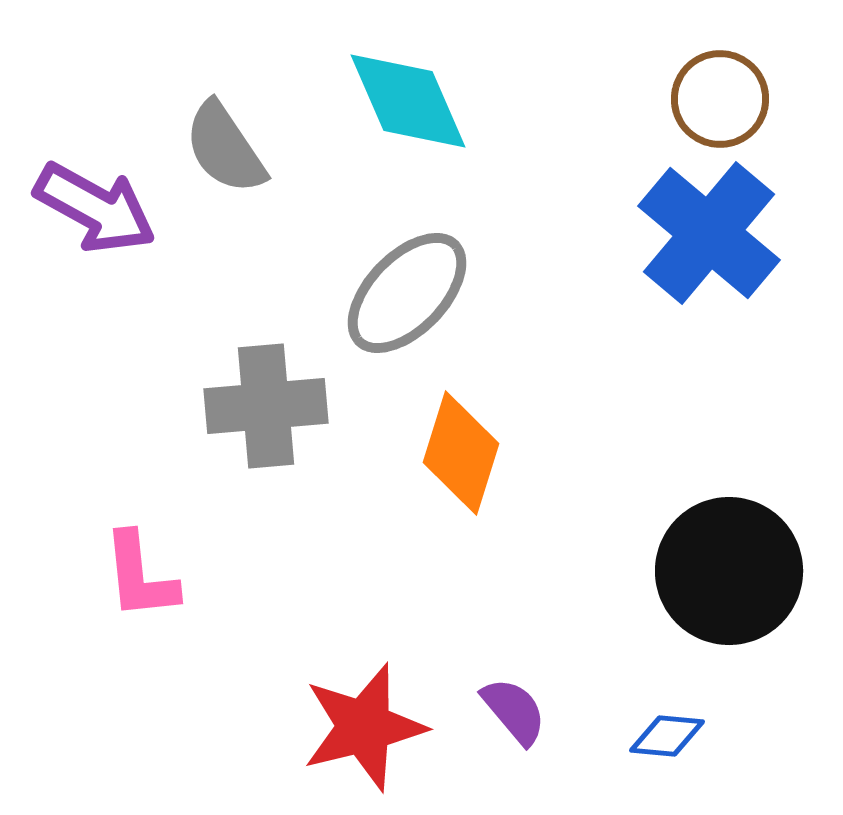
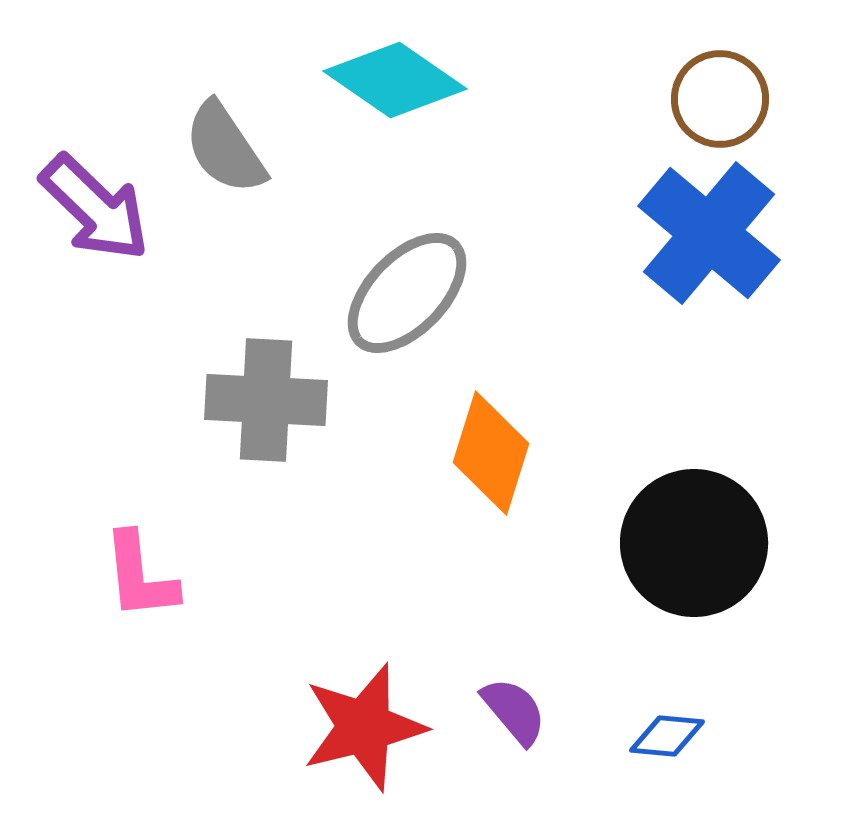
cyan diamond: moved 13 px left, 21 px up; rotated 32 degrees counterclockwise
purple arrow: rotated 15 degrees clockwise
gray cross: moved 6 px up; rotated 8 degrees clockwise
orange diamond: moved 30 px right
black circle: moved 35 px left, 28 px up
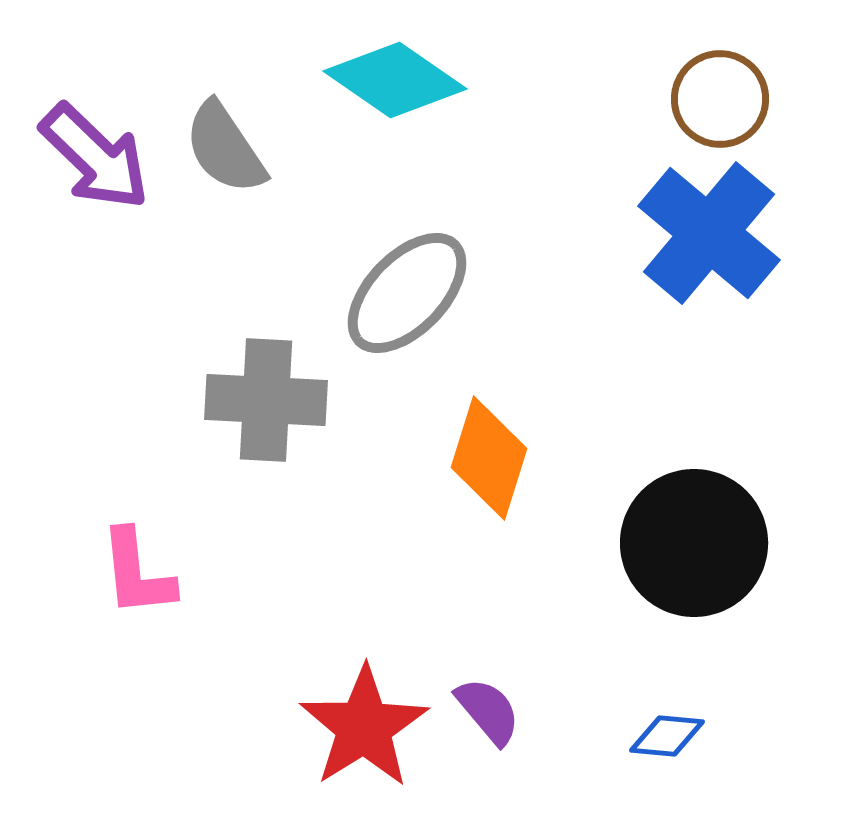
purple arrow: moved 51 px up
orange diamond: moved 2 px left, 5 px down
pink L-shape: moved 3 px left, 3 px up
purple semicircle: moved 26 px left
red star: rotated 18 degrees counterclockwise
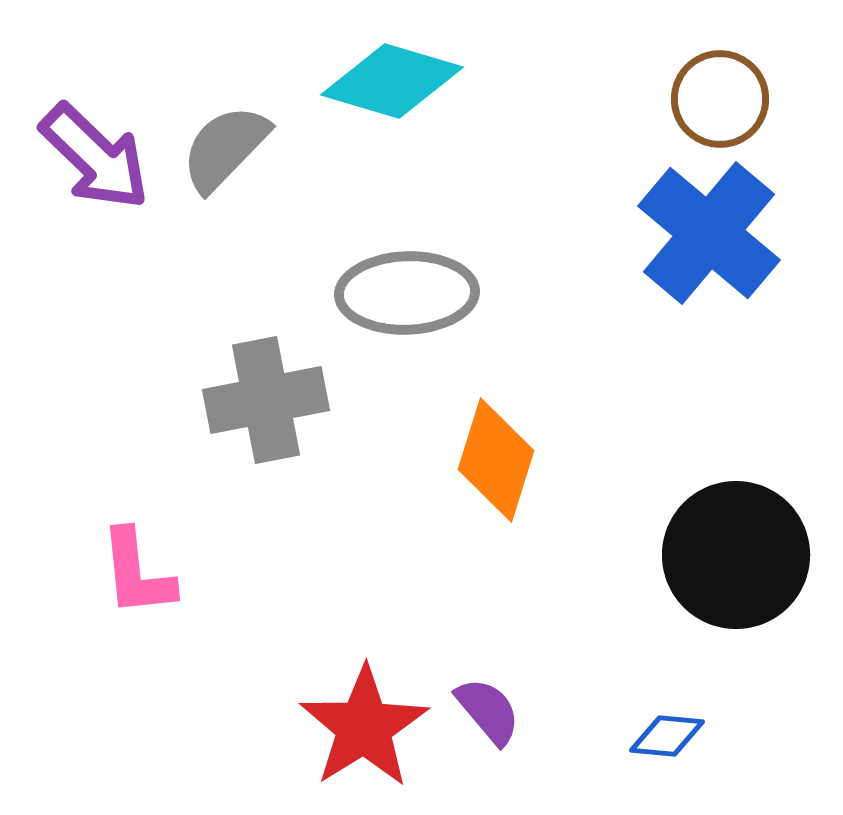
cyan diamond: moved 3 px left, 1 px down; rotated 18 degrees counterclockwise
gray semicircle: rotated 78 degrees clockwise
gray ellipse: rotated 44 degrees clockwise
gray cross: rotated 14 degrees counterclockwise
orange diamond: moved 7 px right, 2 px down
black circle: moved 42 px right, 12 px down
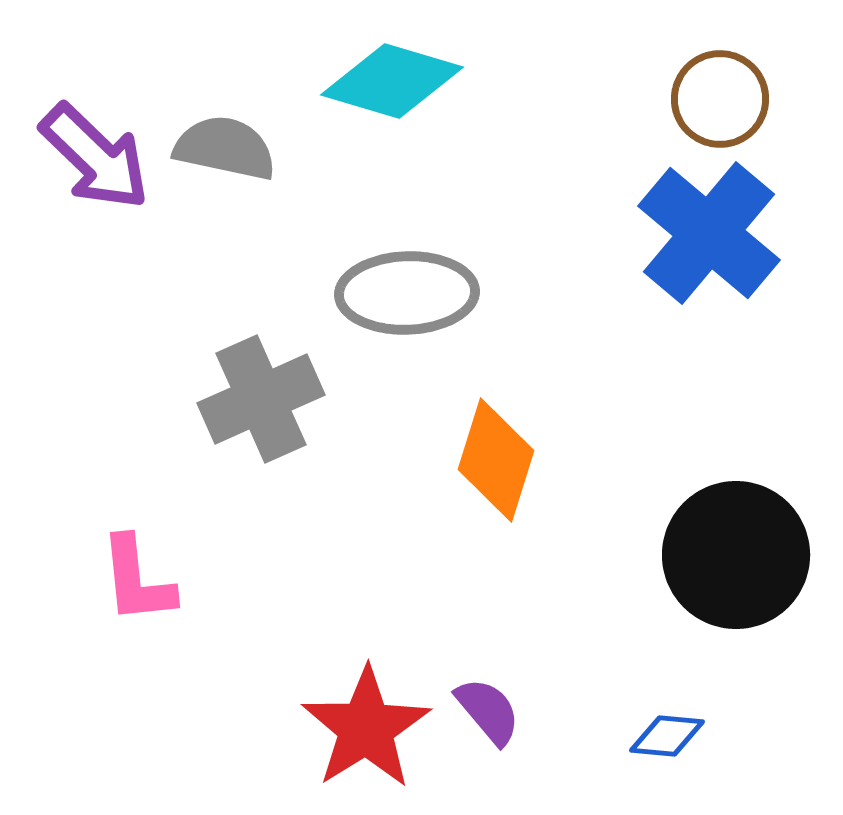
gray semicircle: rotated 58 degrees clockwise
gray cross: moved 5 px left, 1 px up; rotated 13 degrees counterclockwise
pink L-shape: moved 7 px down
red star: moved 2 px right, 1 px down
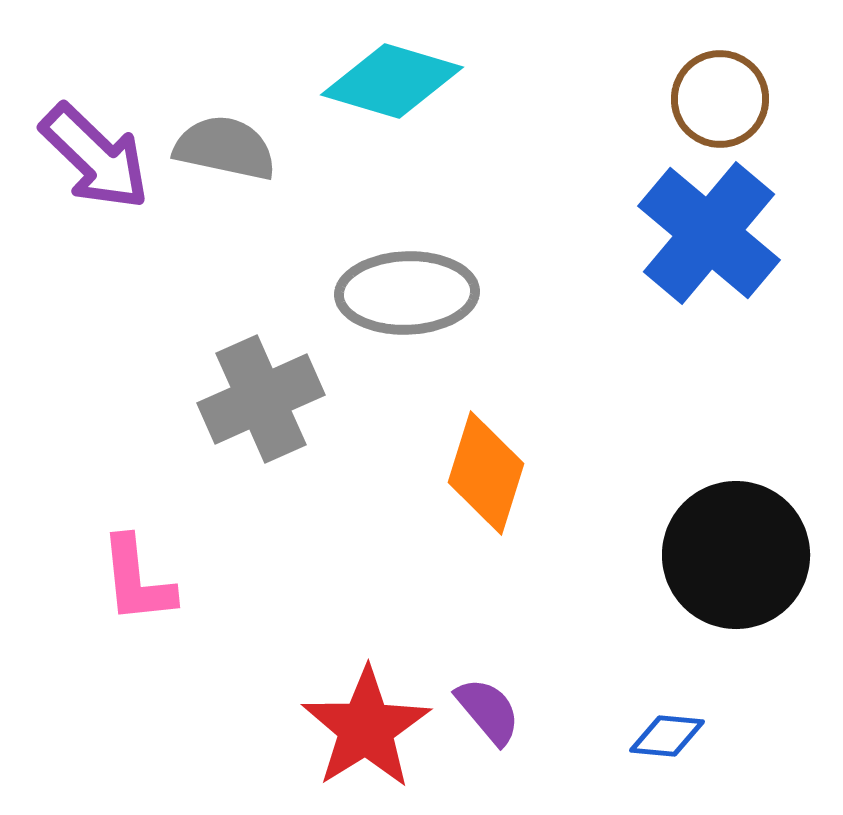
orange diamond: moved 10 px left, 13 px down
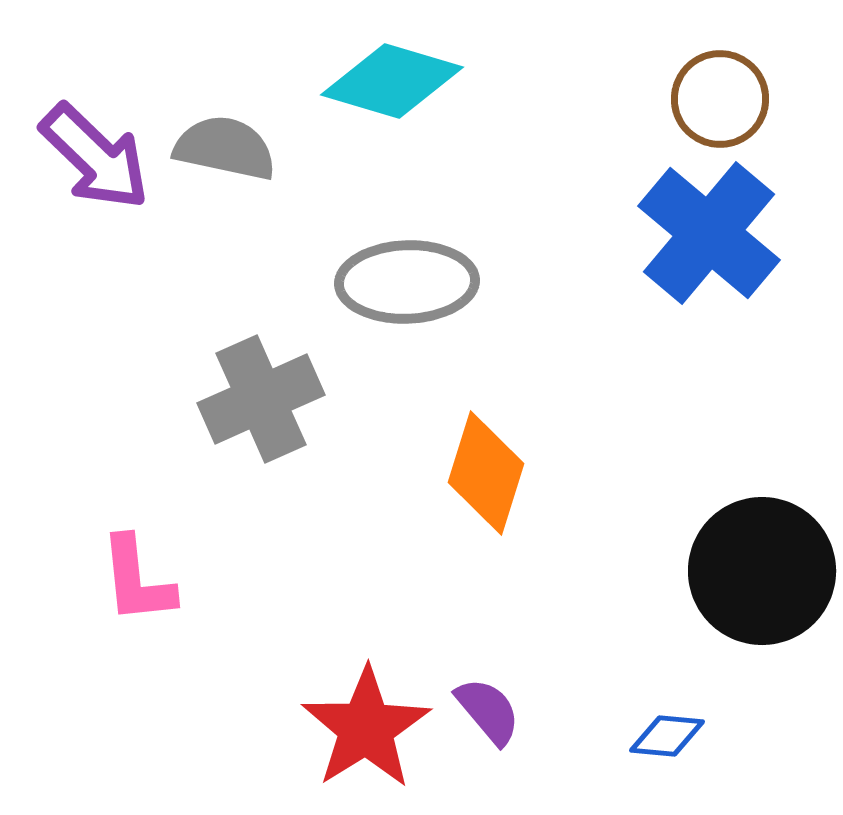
gray ellipse: moved 11 px up
black circle: moved 26 px right, 16 px down
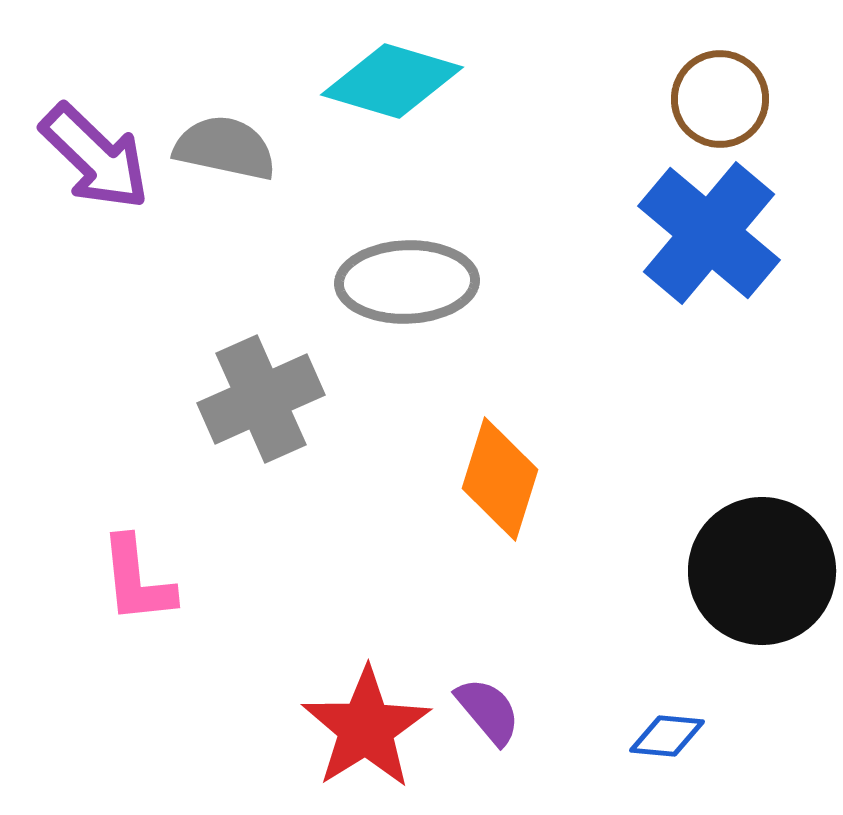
orange diamond: moved 14 px right, 6 px down
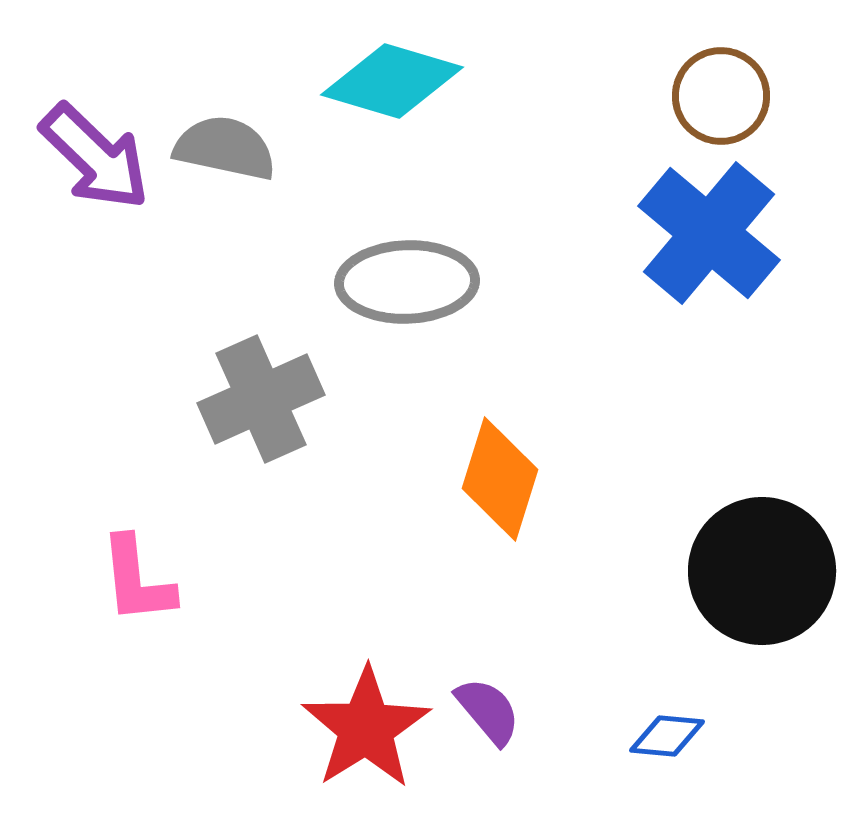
brown circle: moved 1 px right, 3 px up
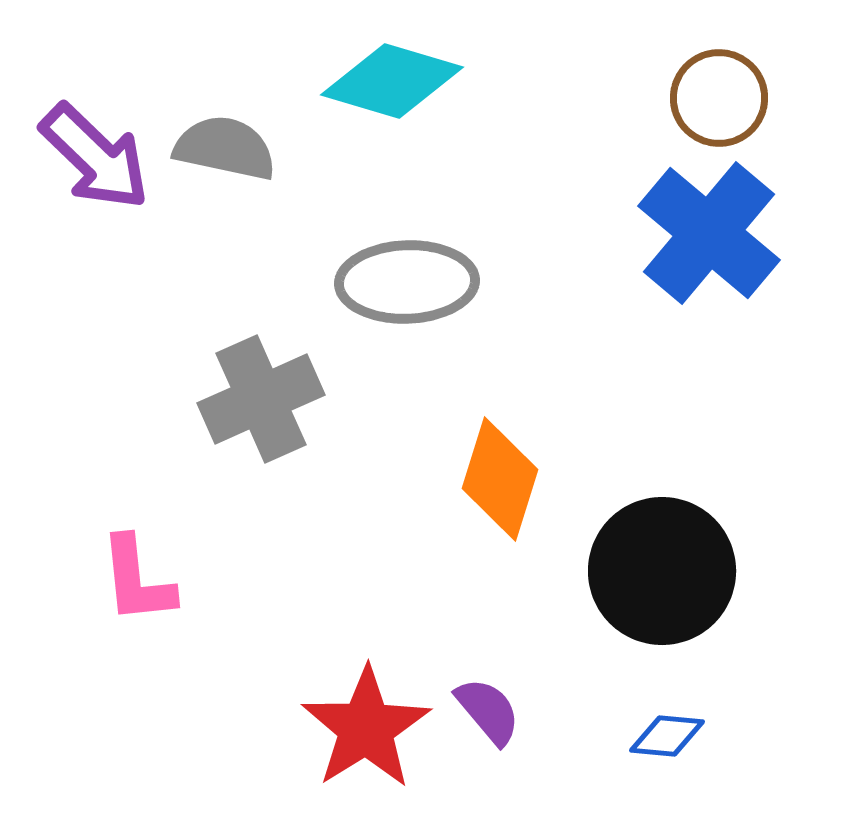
brown circle: moved 2 px left, 2 px down
black circle: moved 100 px left
